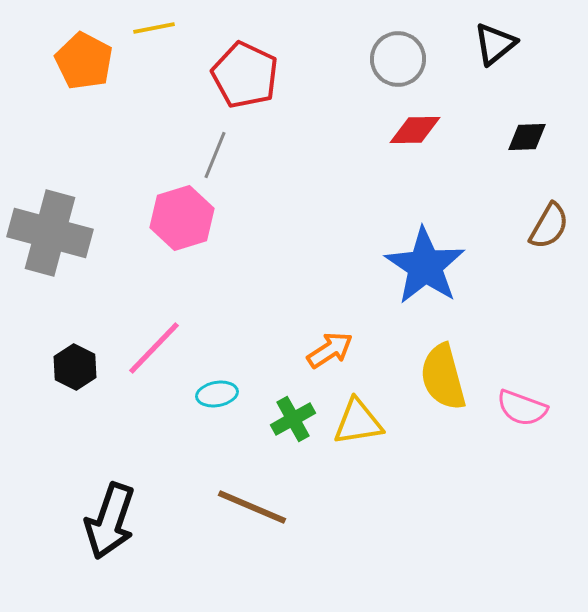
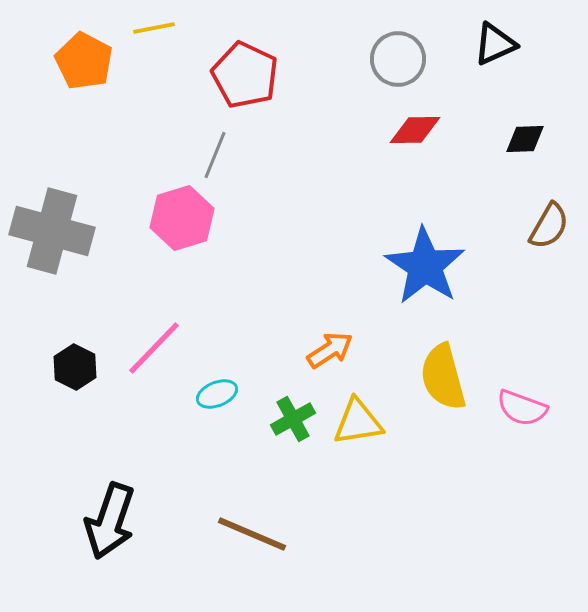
black triangle: rotated 15 degrees clockwise
black diamond: moved 2 px left, 2 px down
gray cross: moved 2 px right, 2 px up
cyan ellipse: rotated 12 degrees counterclockwise
brown line: moved 27 px down
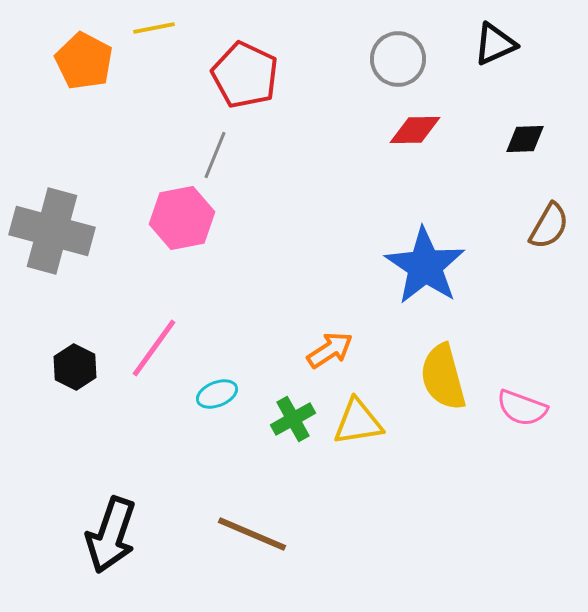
pink hexagon: rotated 6 degrees clockwise
pink line: rotated 8 degrees counterclockwise
black arrow: moved 1 px right, 14 px down
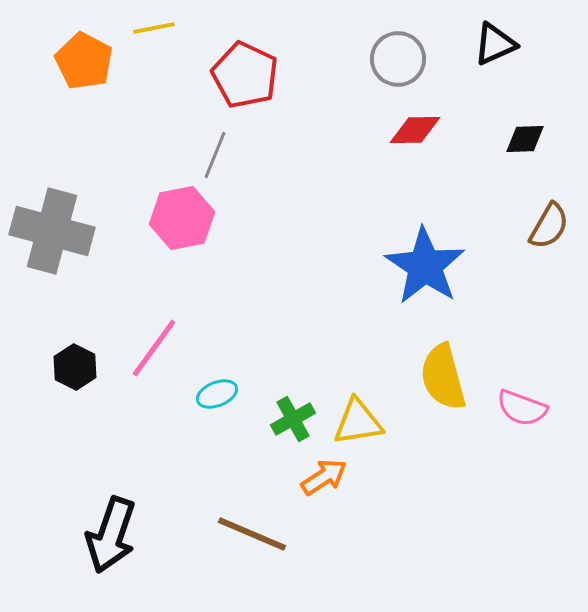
orange arrow: moved 6 px left, 127 px down
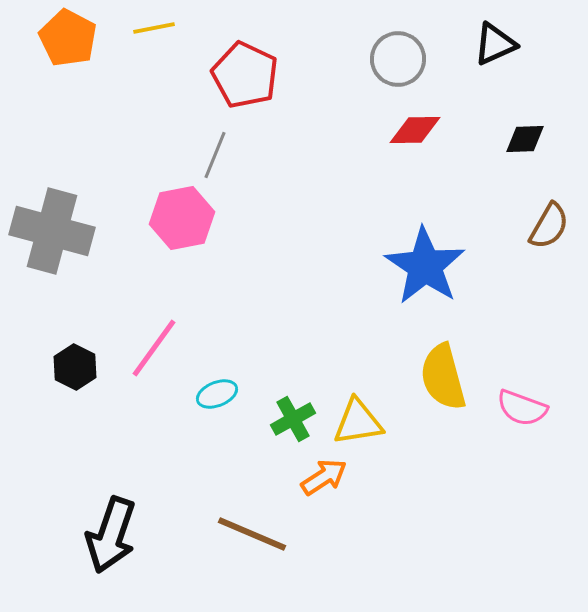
orange pentagon: moved 16 px left, 23 px up
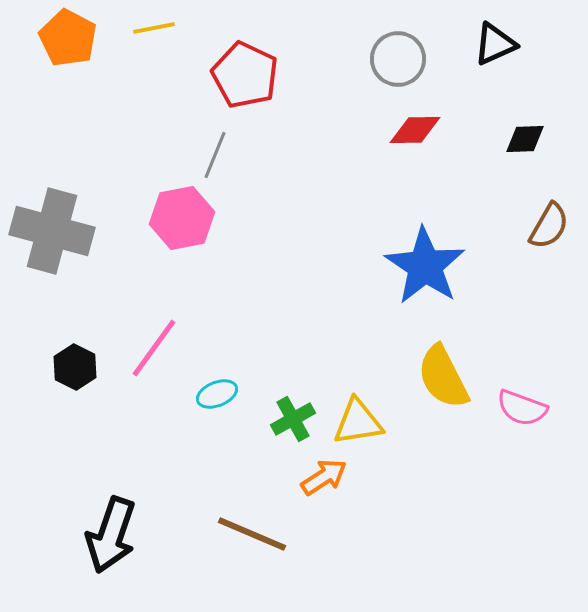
yellow semicircle: rotated 12 degrees counterclockwise
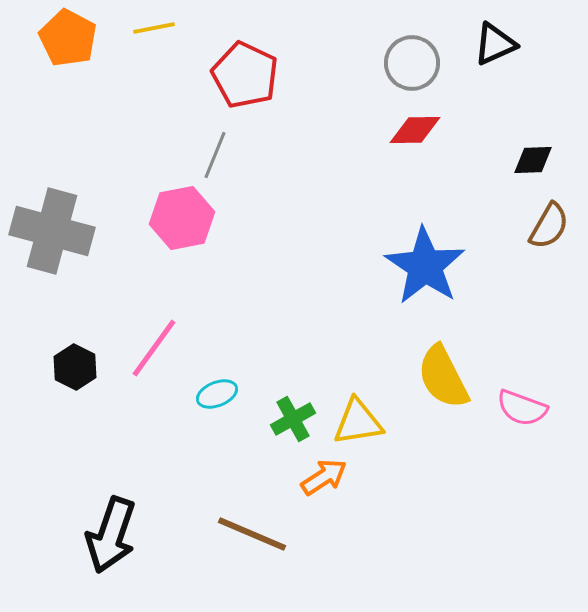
gray circle: moved 14 px right, 4 px down
black diamond: moved 8 px right, 21 px down
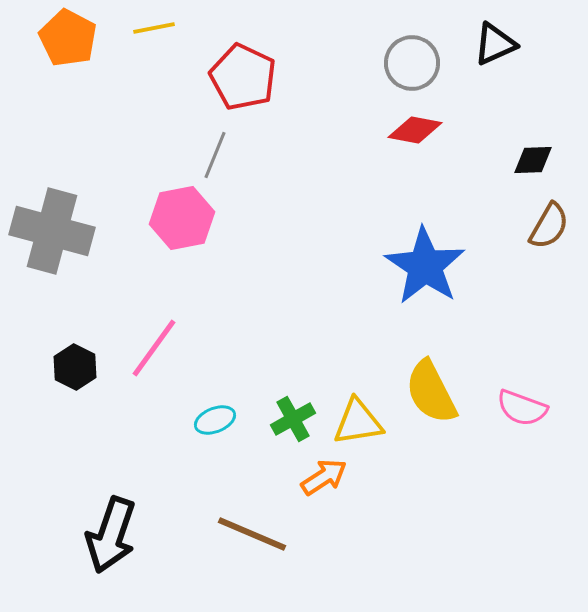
red pentagon: moved 2 px left, 2 px down
red diamond: rotated 12 degrees clockwise
yellow semicircle: moved 12 px left, 15 px down
cyan ellipse: moved 2 px left, 26 px down
